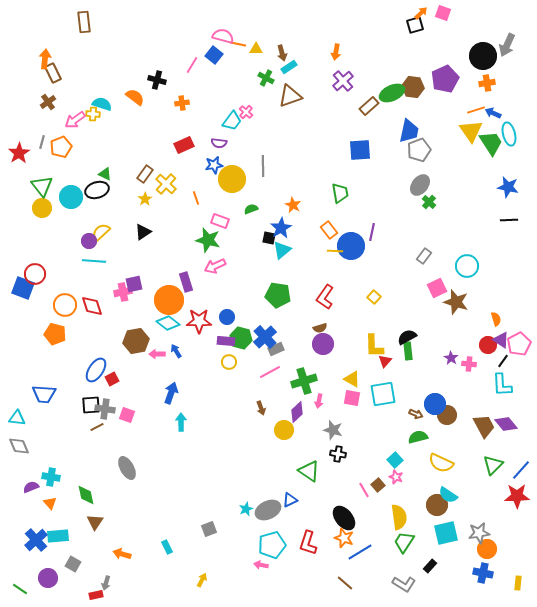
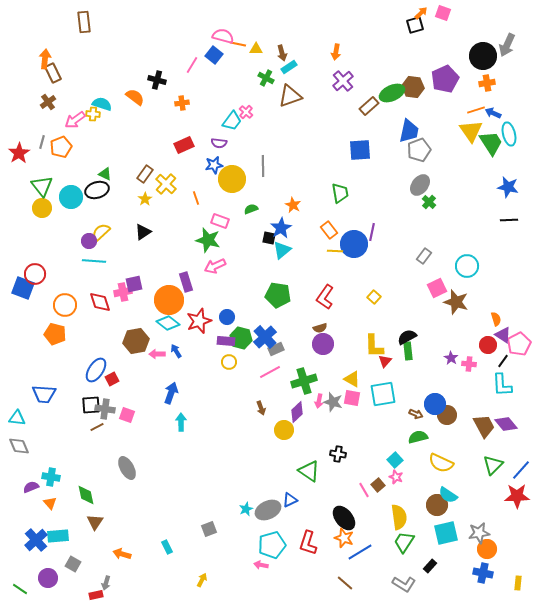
blue circle at (351, 246): moved 3 px right, 2 px up
red diamond at (92, 306): moved 8 px right, 4 px up
red star at (199, 321): rotated 20 degrees counterclockwise
purple triangle at (501, 340): moved 2 px right, 5 px up
gray star at (333, 430): moved 28 px up
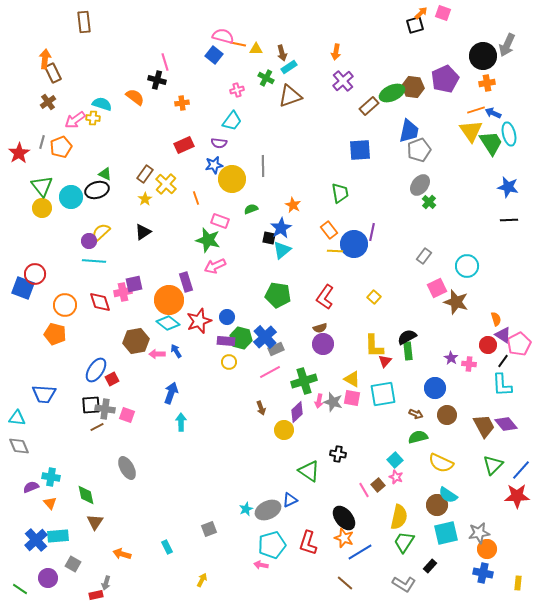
pink line at (192, 65): moved 27 px left, 3 px up; rotated 48 degrees counterclockwise
pink cross at (246, 112): moved 9 px left, 22 px up; rotated 32 degrees clockwise
yellow cross at (93, 114): moved 4 px down
blue circle at (435, 404): moved 16 px up
yellow semicircle at (399, 517): rotated 20 degrees clockwise
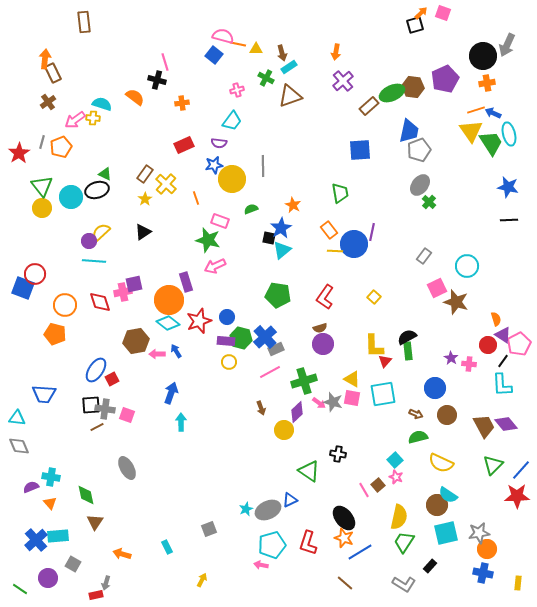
pink arrow at (319, 401): moved 2 px down; rotated 64 degrees counterclockwise
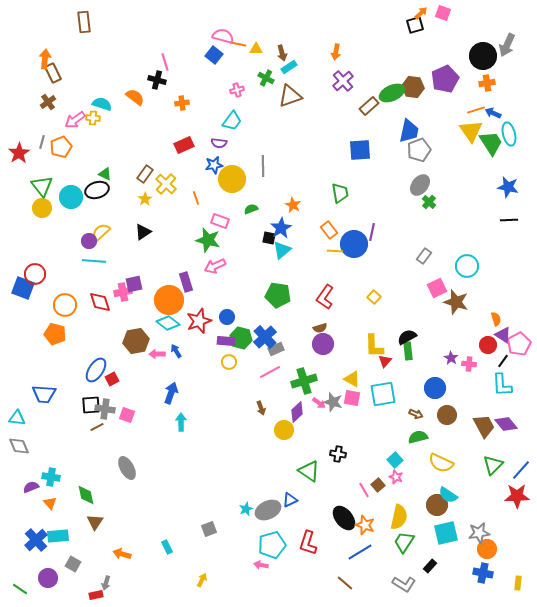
orange star at (344, 538): moved 21 px right, 13 px up
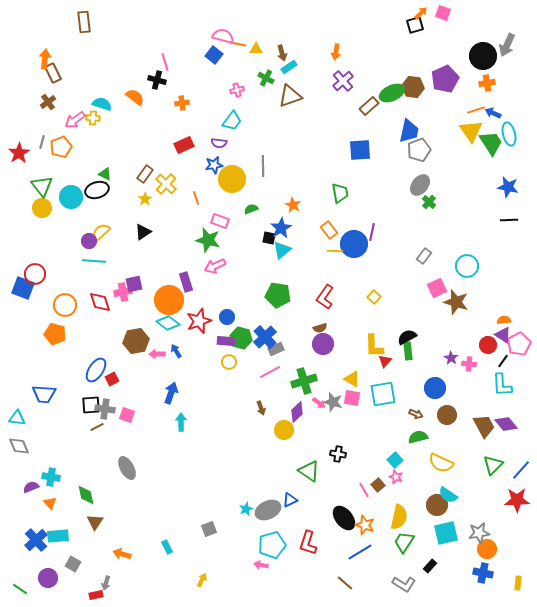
orange semicircle at (496, 319): moved 8 px right, 1 px down; rotated 80 degrees counterclockwise
red star at (517, 496): moved 4 px down
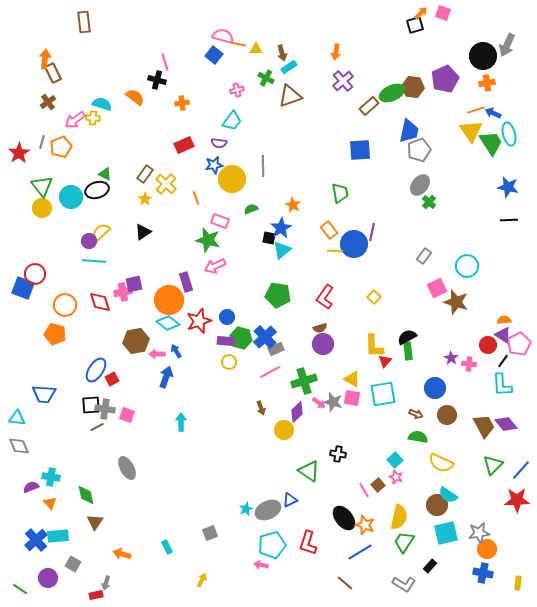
blue arrow at (171, 393): moved 5 px left, 16 px up
green semicircle at (418, 437): rotated 24 degrees clockwise
gray square at (209, 529): moved 1 px right, 4 px down
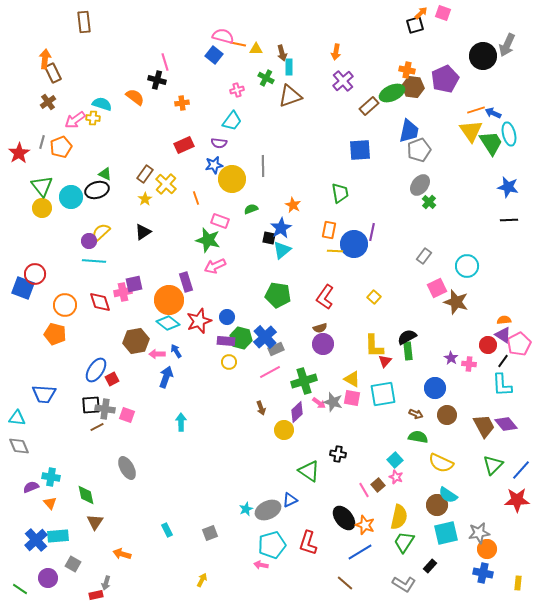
cyan rectangle at (289, 67): rotated 56 degrees counterclockwise
orange cross at (487, 83): moved 80 px left, 13 px up; rotated 21 degrees clockwise
orange rectangle at (329, 230): rotated 48 degrees clockwise
cyan rectangle at (167, 547): moved 17 px up
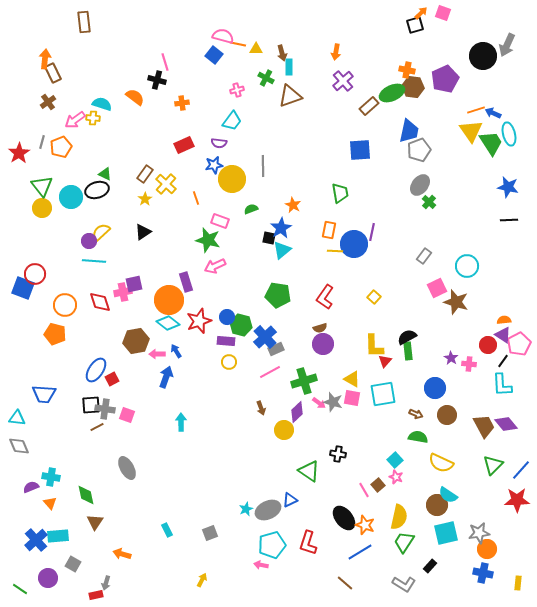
green hexagon at (241, 338): moved 13 px up
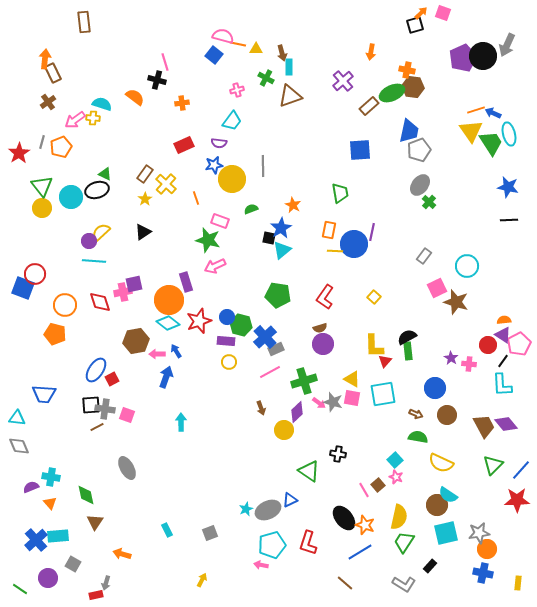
orange arrow at (336, 52): moved 35 px right
purple pentagon at (445, 79): moved 18 px right, 21 px up
